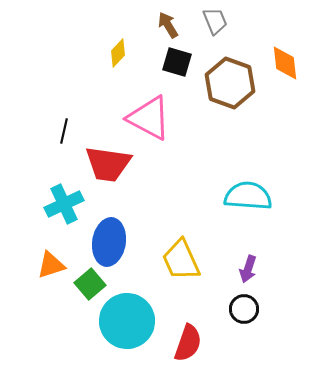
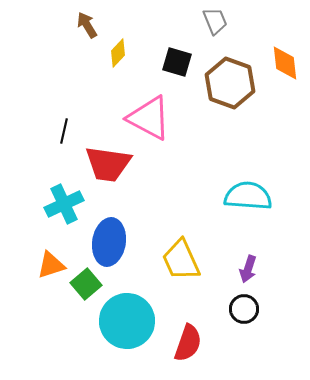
brown arrow: moved 81 px left
green square: moved 4 px left
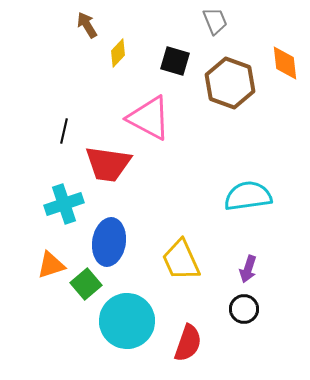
black square: moved 2 px left, 1 px up
cyan semicircle: rotated 12 degrees counterclockwise
cyan cross: rotated 6 degrees clockwise
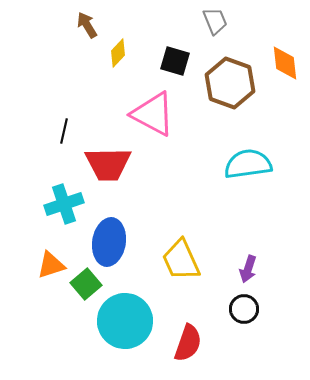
pink triangle: moved 4 px right, 4 px up
red trapezoid: rotated 9 degrees counterclockwise
cyan semicircle: moved 32 px up
cyan circle: moved 2 px left
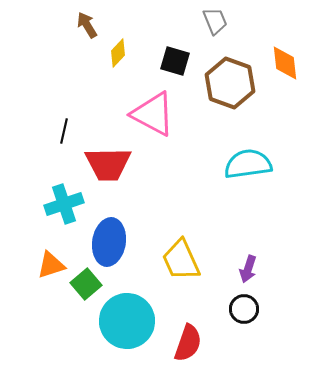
cyan circle: moved 2 px right
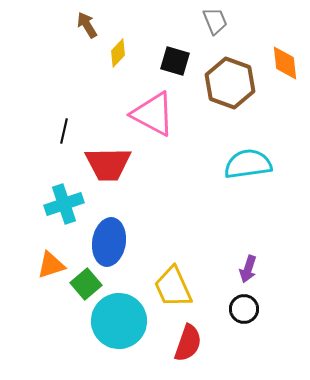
yellow trapezoid: moved 8 px left, 27 px down
cyan circle: moved 8 px left
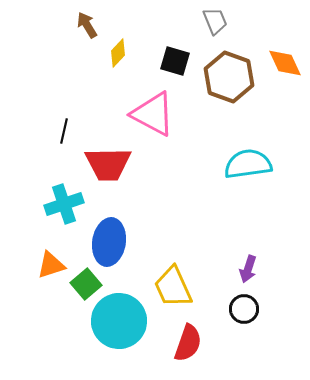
orange diamond: rotated 18 degrees counterclockwise
brown hexagon: moved 1 px left, 6 px up
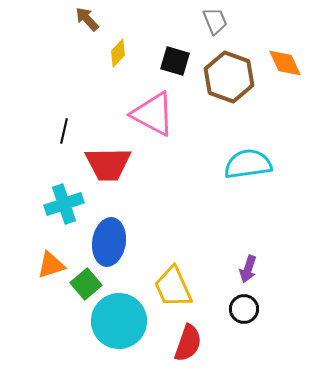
brown arrow: moved 6 px up; rotated 12 degrees counterclockwise
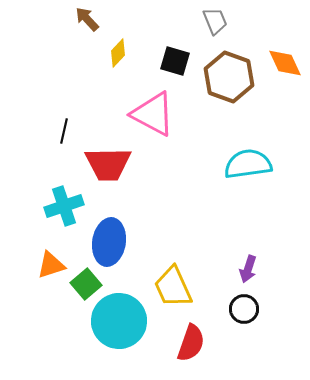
cyan cross: moved 2 px down
red semicircle: moved 3 px right
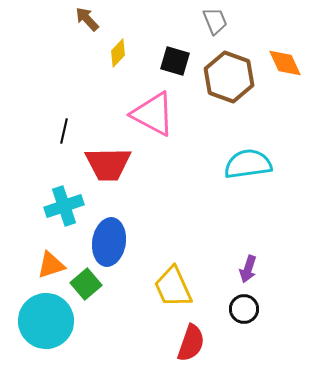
cyan circle: moved 73 px left
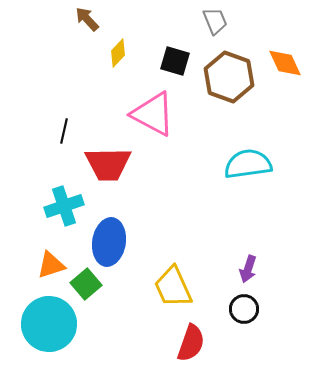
cyan circle: moved 3 px right, 3 px down
